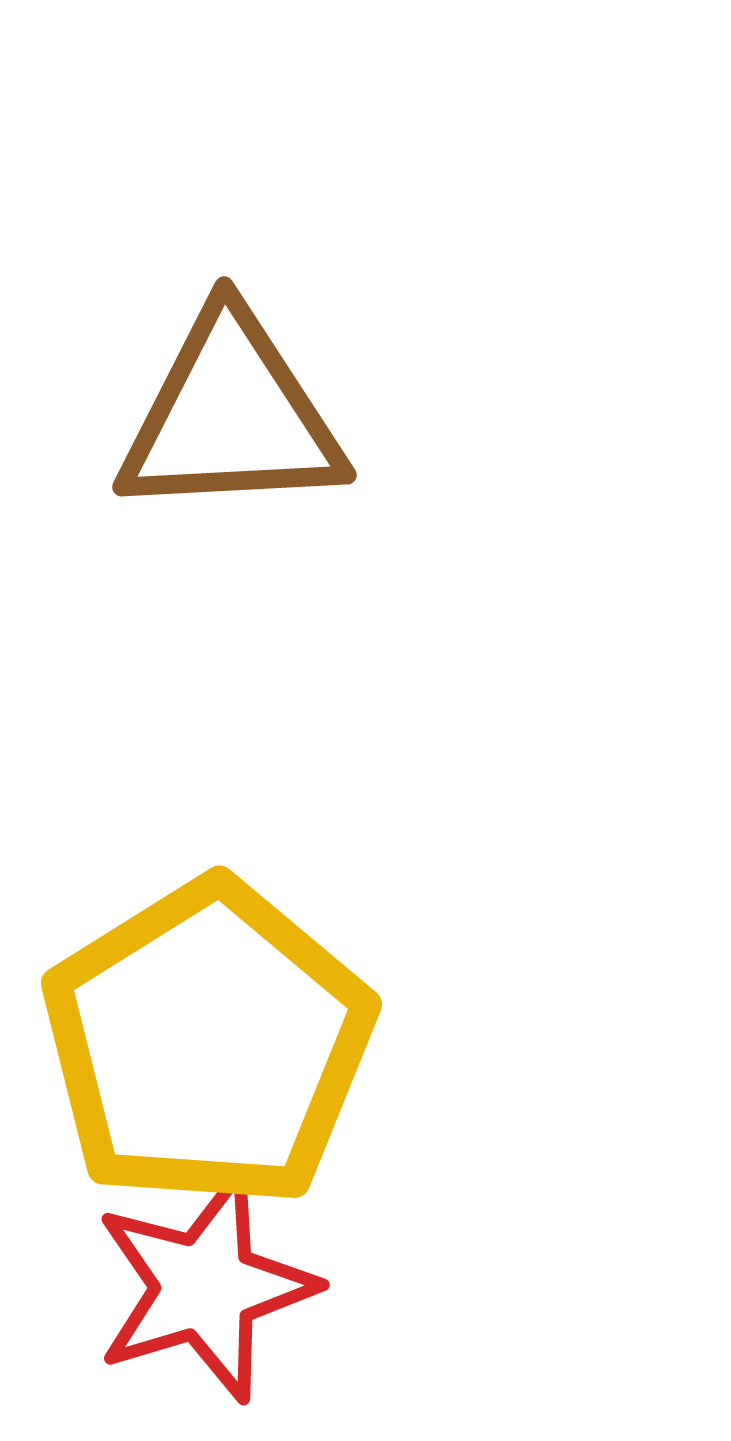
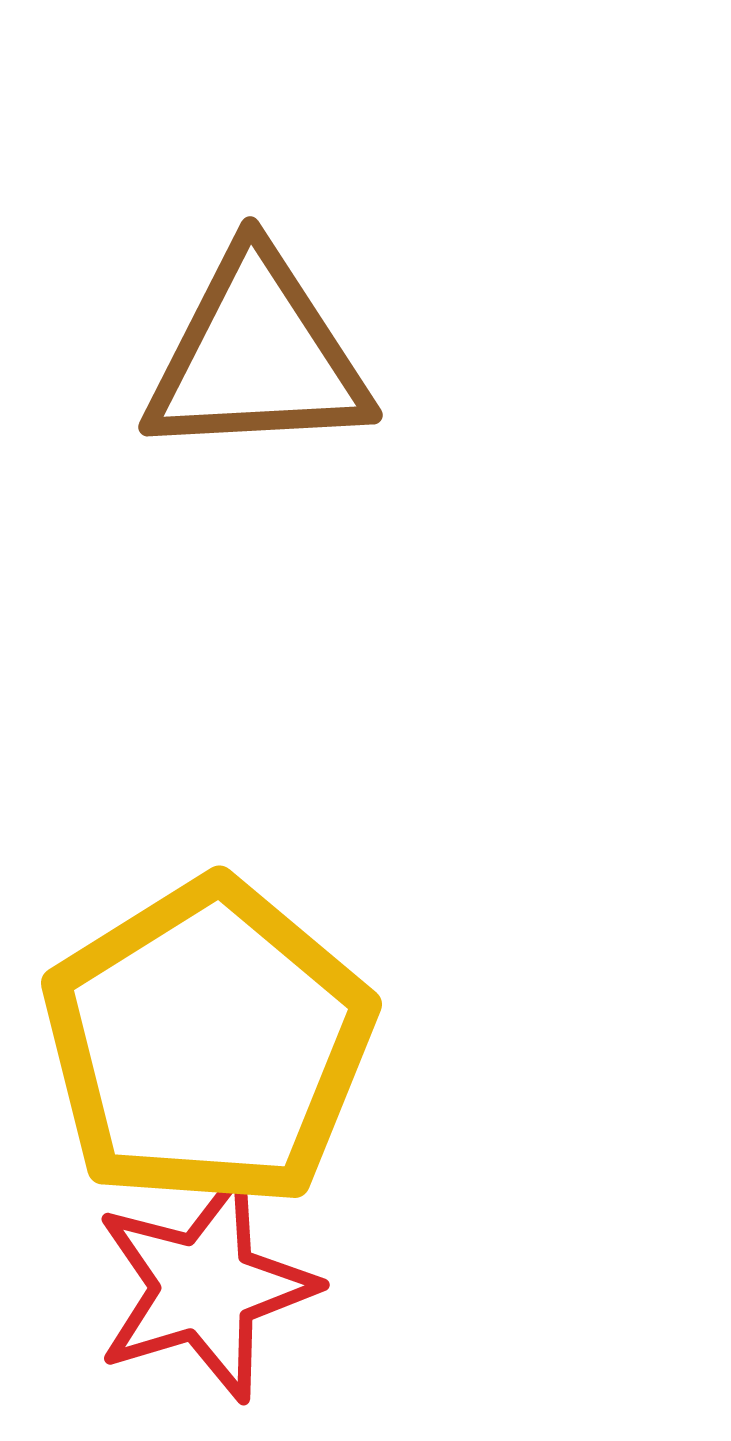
brown triangle: moved 26 px right, 60 px up
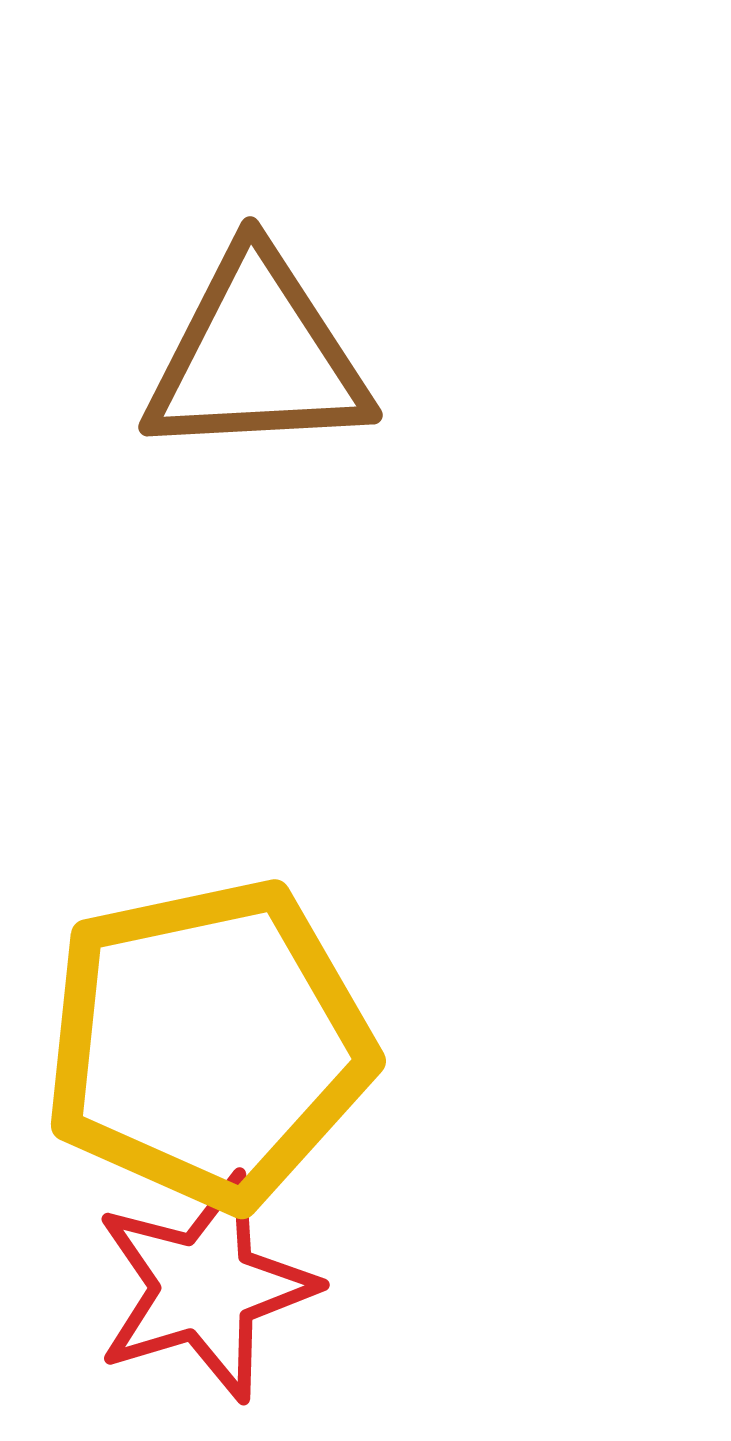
yellow pentagon: rotated 20 degrees clockwise
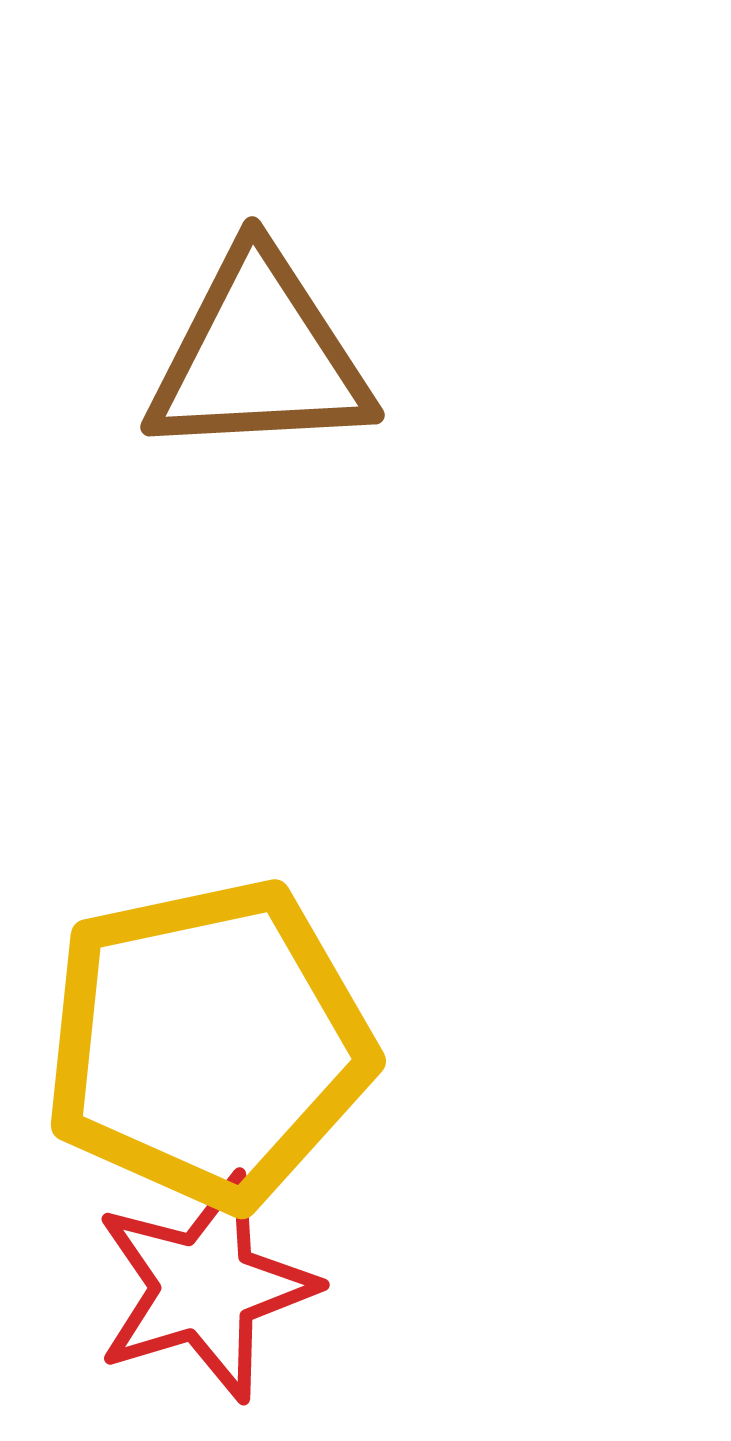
brown triangle: moved 2 px right
